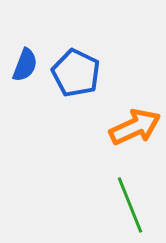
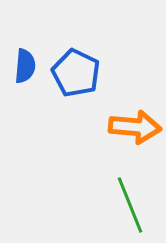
blue semicircle: moved 1 px down; rotated 16 degrees counterclockwise
orange arrow: rotated 30 degrees clockwise
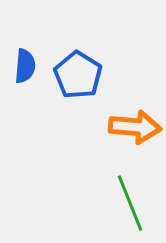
blue pentagon: moved 2 px right, 2 px down; rotated 6 degrees clockwise
green line: moved 2 px up
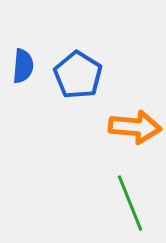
blue semicircle: moved 2 px left
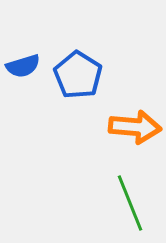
blue semicircle: rotated 68 degrees clockwise
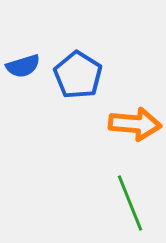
orange arrow: moved 3 px up
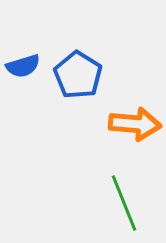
green line: moved 6 px left
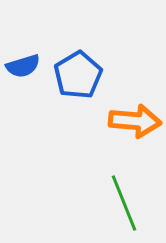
blue pentagon: rotated 9 degrees clockwise
orange arrow: moved 3 px up
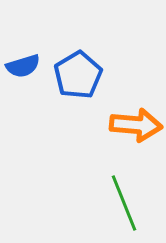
orange arrow: moved 1 px right, 4 px down
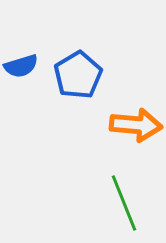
blue semicircle: moved 2 px left
